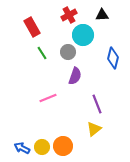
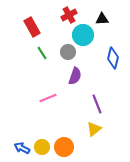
black triangle: moved 4 px down
orange circle: moved 1 px right, 1 px down
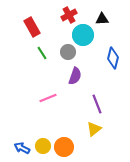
yellow circle: moved 1 px right, 1 px up
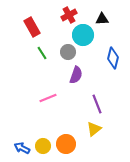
purple semicircle: moved 1 px right, 1 px up
orange circle: moved 2 px right, 3 px up
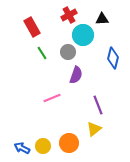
pink line: moved 4 px right
purple line: moved 1 px right, 1 px down
orange circle: moved 3 px right, 1 px up
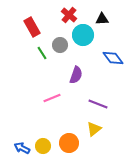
red cross: rotated 21 degrees counterclockwise
gray circle: moved 8 px left, 7 px up
blue diamond: rotated 50 degrees counterclockwise
purple line: moved 1 px up; rotated 48 degrees counterclockwise
